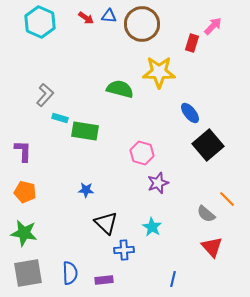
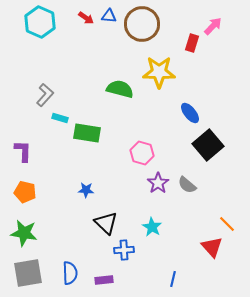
green rectangle: moved 2 px right, 2 px down
purple star: rotated 15 degrees counterclockwise
orange line: moved 25 px down
gray semicircle: moved 19 px left, 29 px up
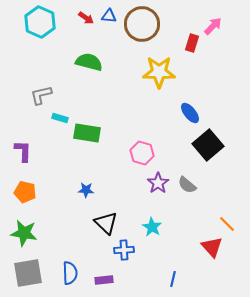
green semicircle: moved 31 px left, 27 px up
gray L-shape: moved 4 px left; rotated 145 degrees counterclockwise
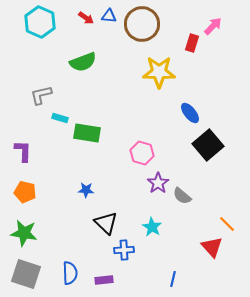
green semicircle: moved 6 px left; rotated 144 degrees clockwise
gray semicircle: moved 5 px left, 11 px down
gray square: moved 2 px left, 1 px down; rotated 28 degrees clockwise
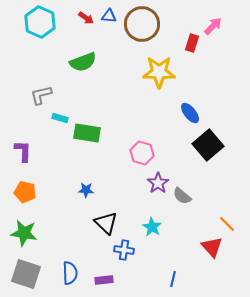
blue cross: rotated 12 degrees clockwise
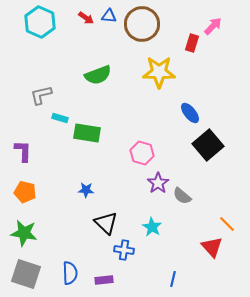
green semicircle: moved 15 px right, 13 px down
